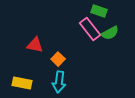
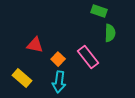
pink rectangle: moved 2 px left, 28 px down
green semicircle: rotated 60 degrees counterclockwise
yellow rectangle: moved 5 px up; rotated 30 degrees clockwise
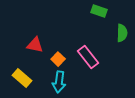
green semicircle: moved 12 px right
